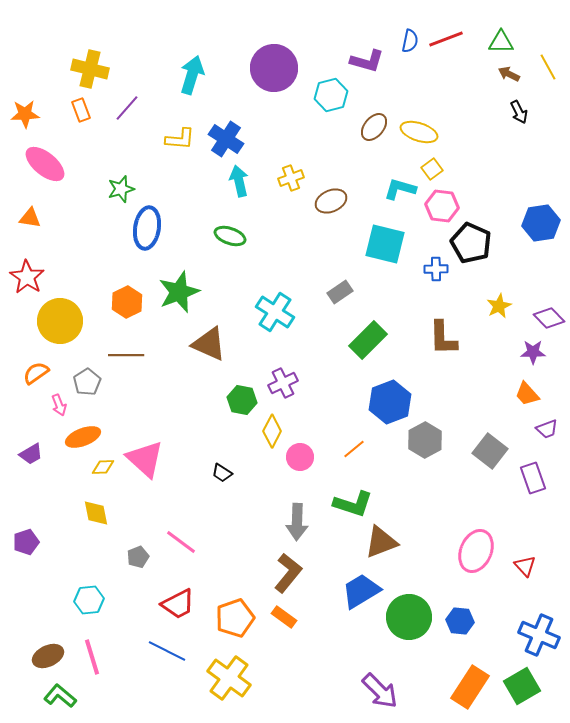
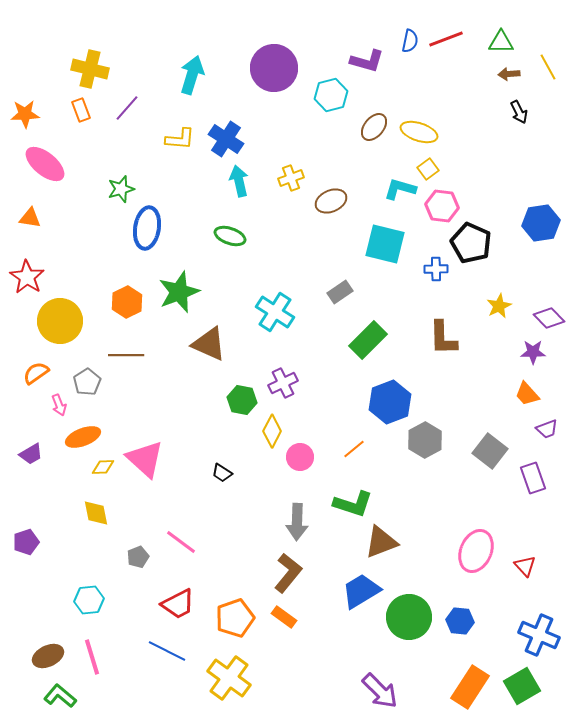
brown arrow at (509, 74): rotated 30 degrees counterclockwise
yellow square at (432, 169): moved 4 px left
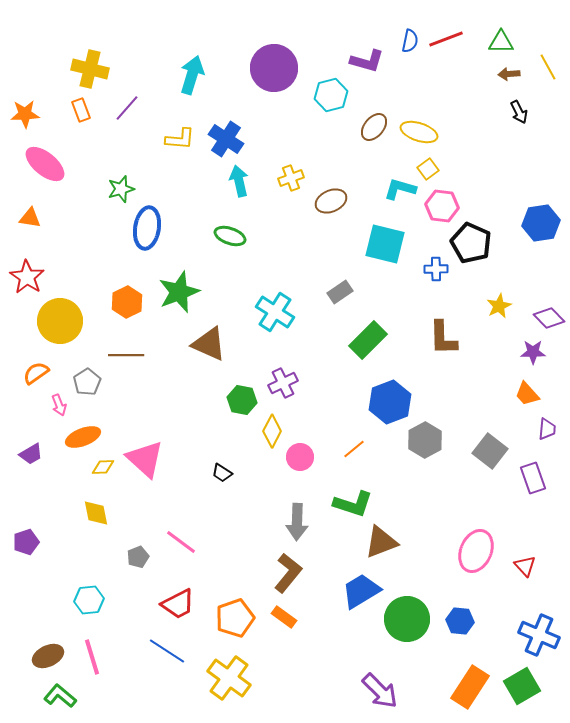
purple trapezoid at (547, 429): rotated 65 degrees counterclockwise
green circle at (409, 617): moved 2 px left, 2 px down
blue line at (167, 651): rotated 6 degrees clockwise
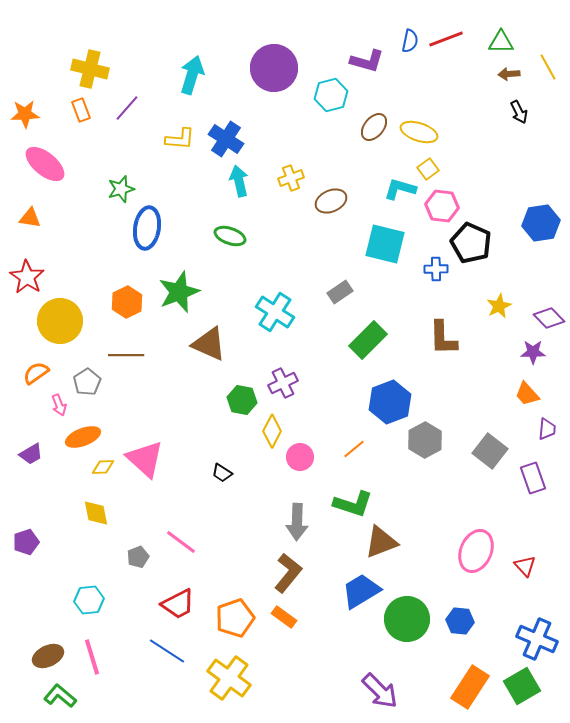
blue cross at (539, 635): moved 2 px left, 4 px down
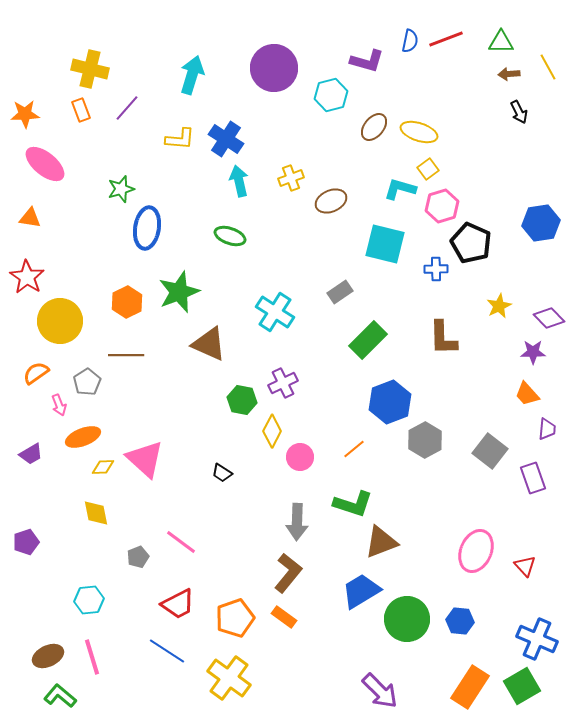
pink hexagon at (442, 206): rotated 24 degrees counterclockwise
